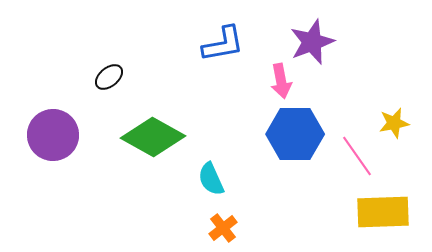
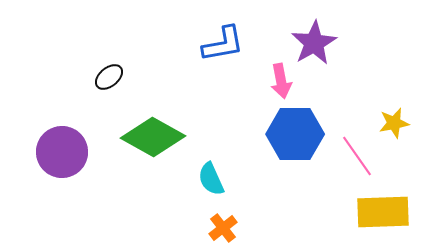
purple star: moved 2 px right, 1 px down; rotated 9 degrees counterclockwise
purple circle: moved 9 px right, 17 px down
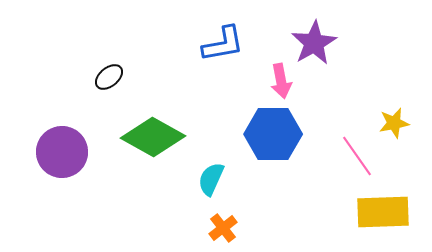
blue hexagon: moved 22 px left
cyan semicircle: rotated 48 degrees clockwise
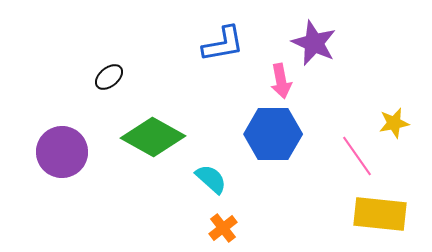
purple star: rotated 18 degrees counterclockwise
cyan semicircle: rotated 108 degrees clockwise
yellow rectangle: moved 3 px left, 2 px down; rotated 8 degrees clockwise
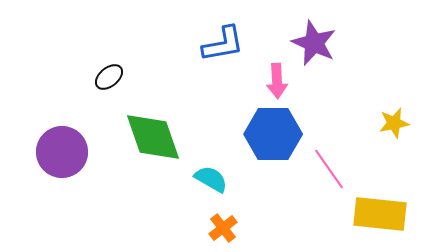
pink arrow: moved 4 px left; rotated 8 degrees clockwise
green diamond: rotated 42 degrees clockwise
pink line: moved 28 px left, 13 px down
cyan semicircle: rotated 12 degrees counterclockwise
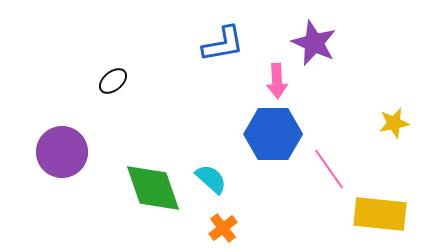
black ellipse: moved 4 px right, 4 px down
green diamond: moved 51 px down
cyan semicircle: rotated 12 degrees clockwise
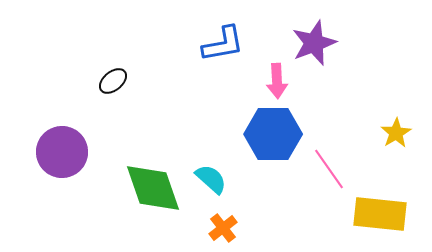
purple star: rotated 27 degrees clockwise
yellow star: moved 2 px right, 10 px down; rotated 20 degrees counterclockwise
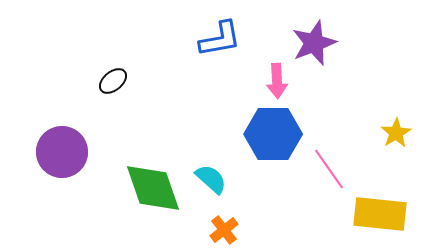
blue L-shape: moved 3 px left, 5 px up
orange cross: moved 1 px right, 2 px down
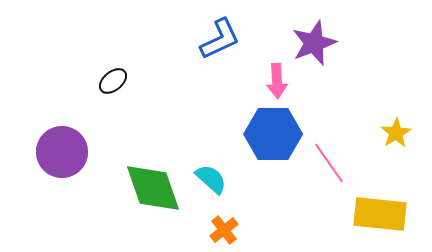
blue L-shape: rotated 15 degrees counterclockwise
pink line: moved 6 px up
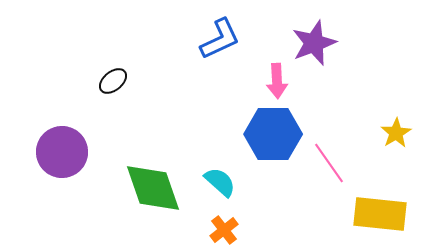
cyan semicircle: moved 9 px right, 3 px down
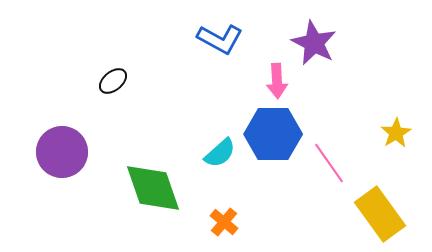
blue L-shape: rotated 54 degrees clockwise
purple star: rotated 24 degrees counterclockwise
cyan semicircle: moved 29 px up; rotated 96 degrees clockwise
yellow rectangle: rotated 48 degrees clockwise
orange cross: moved 8 px up; rotated 12 degrees counterclockwise
